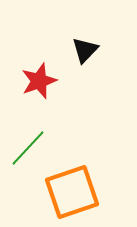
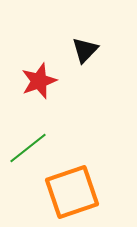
green line: rotated 9 degrees clockwise
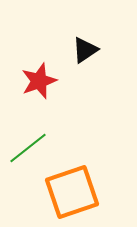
black triangle: rotated 12 degrees clockwise
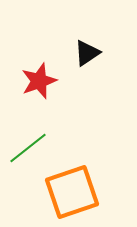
black triangle: moved 2 px right, 3 px down
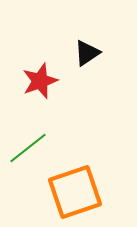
red star: moved 1 px right
orange square: moved 3 px right
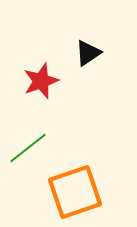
black triangle: moved 1 px right
red star: moved 1 px right
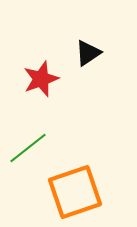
red star: moved 2 px up
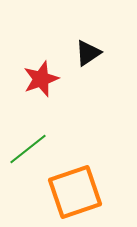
green line: moved 1 px down
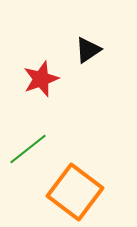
black triangle: moved 3 px up
orange square: rotated 34 degrees counterclockwise
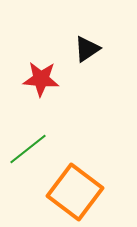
black triangle: moved 1 px left, 1 px up
red star: rotated 24 degrees clockwise
